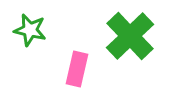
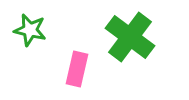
green cross: moved 1 px down; rotated 9 degrees counterclockwise
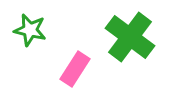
pink rectangle: moved 2 px left; rotated 20 degrees clockwise
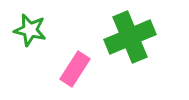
green cross: rotated 30 degrees clockwise
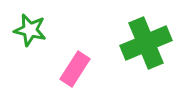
green cross: moved 16 px right, 6 px down
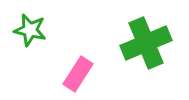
pink rectangle: moved 3 px right, 5 px down
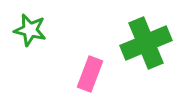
pink rectangle: moved 12 px right; rotated 12 degrees counterclockwise
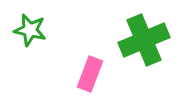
green cross: moved 2 px left, 3 px up
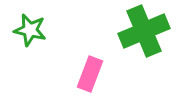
green cross: moved 9 px up
